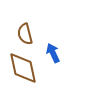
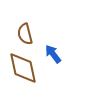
blue arrow: moved 1 px down; rotated 12 degrees counterclockwise
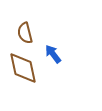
brown semicircle: moved 1 px up
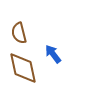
brown semicircle: moved 6 px left
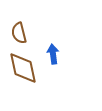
blue arrow: rotated 30 degrees clockwise
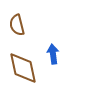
brown semicircle: moved 2 px left, 8 px up
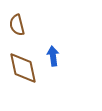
blue arrow: moved 2 px down
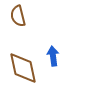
brown semicircle: moved 1 px right, 9 px up
